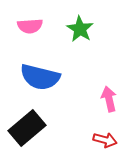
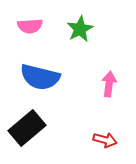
green star: rotated 12 degrees clockwise
pink arrow: moved 15 px up; rotated 20 degrees clockwise
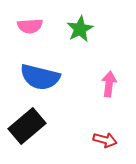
black rectangle: moved 2 px up
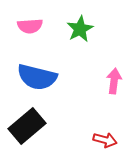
blue semicircle: moved 3 px left
pink arrow: moved 5 px right, 3 px up
